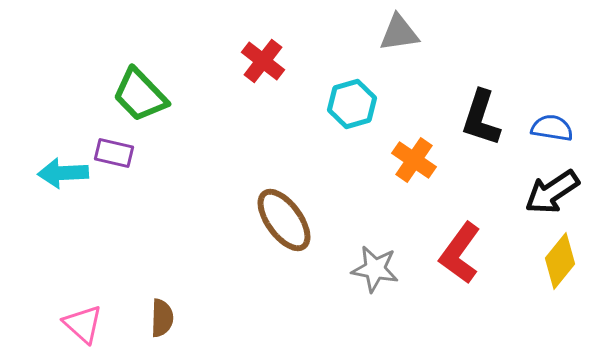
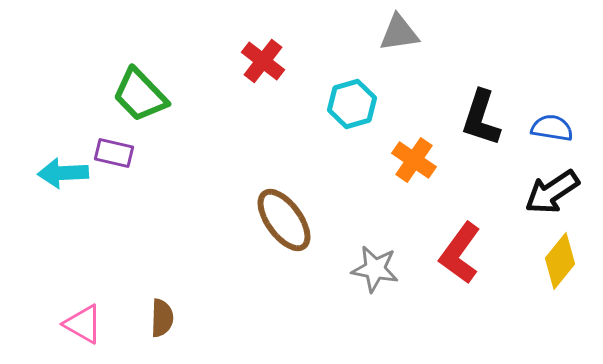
pink triangle: rotated 12 degrees counterclockwise
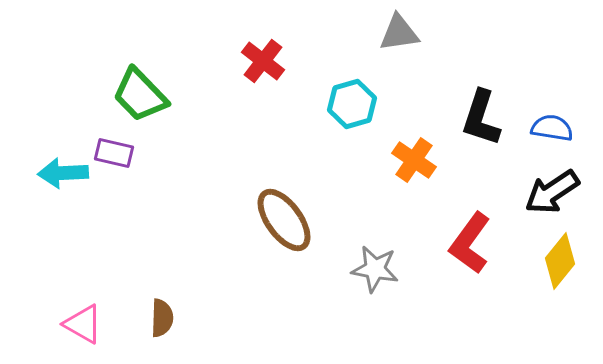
red L-shape: moved 10 px right, 10 px up
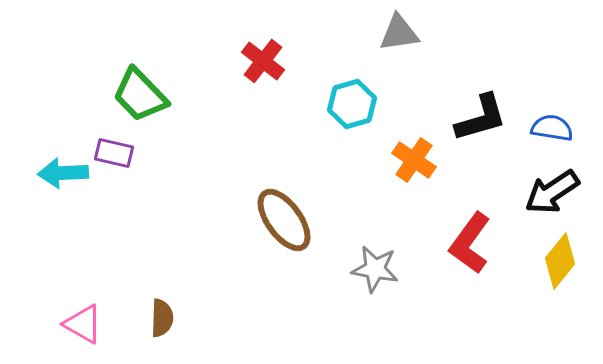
black L-shape: rotated 124 degrees counterclockwise
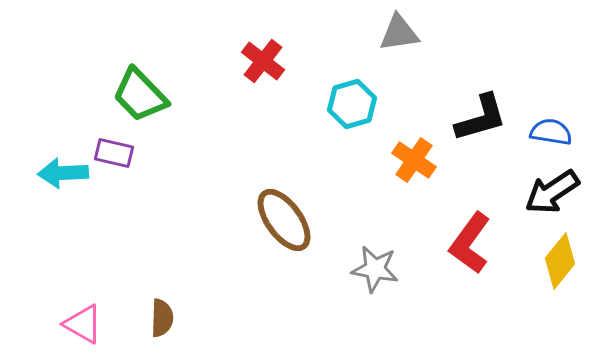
blue semicircle: moved 1 px left, 4 px down
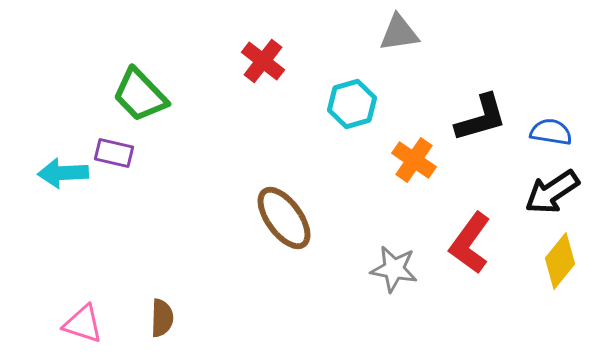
brown ellipse: moved 2 px up
gray star: moved 19 px right
pink triangle: rotated 12 degrees counterclockwise
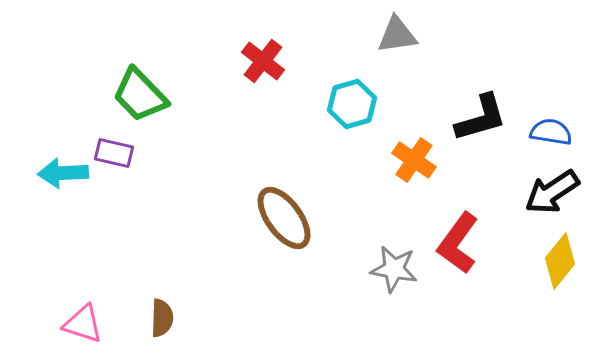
gray triangle: moved 2 px left, 2 px down
red L-shape: moved 12 px left
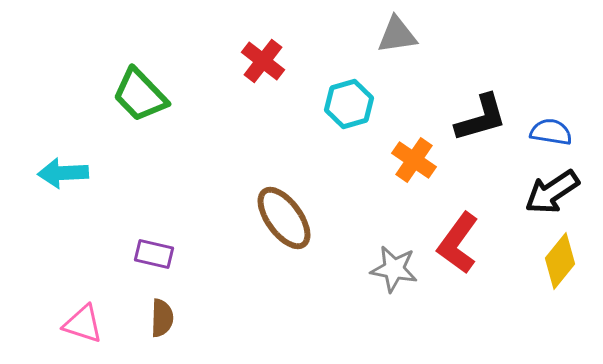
cyan hexagon: moved 3 px left
purple rectangle: moved 40 px right, 101 px down
